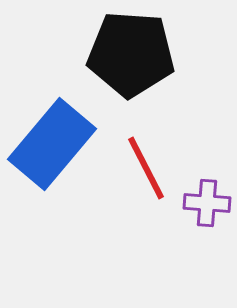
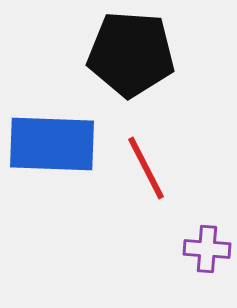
blue rectangle: rotated 52 degrees clockwise
purple cross: moved 46 px down
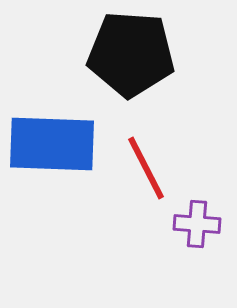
purple cross: moved 10 px left, 25 px up
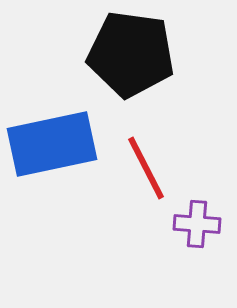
black pentagon: rotated 4 degrees clockwise
blue rectangle: rotated 14 degrees counterclockwise
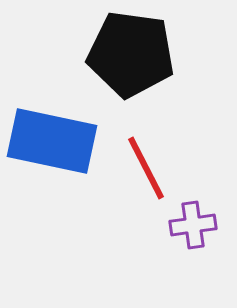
blue rectangle: moved 3 px up; rotated 24 degrees clockwise
purple cross: moved 4 px left, 1 px down; rotated 12 degrees counterclockwise
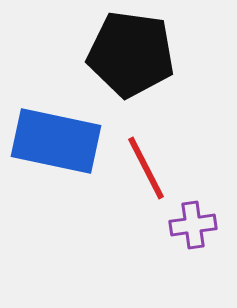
blue rectangle: moved 4 px right
